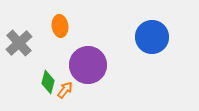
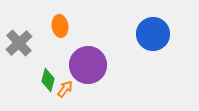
blue circle: moved 1 px right, 3 px up
green diamond: moved 2 px up
orange arrow: moved 1 px up
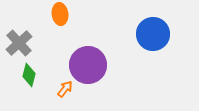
orange ellipse: moved 12 px up
green diamond: moved 19 px left, 5 px up
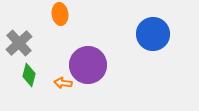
orange arrow: moved 2 px left, 6 px up; rotated 120 degrees counterclockwise
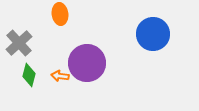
purple circle: moved 1 px left, 2 px up
orange arrow: moved 3 px left, 7 px up
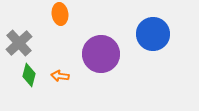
purple circle: moved 14 px right, 9 px up
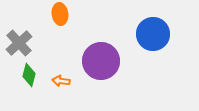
purple circle: moved 7 px down
orange arrow: moved 1 px right, 5 px down
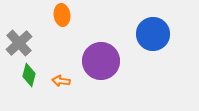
orange ellipse: moved 2 px right, 1 px down
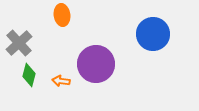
purple circle: moved 5 px left, 3 px down
